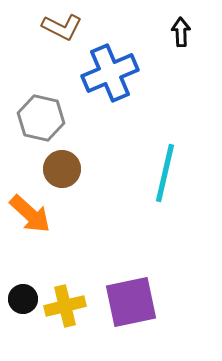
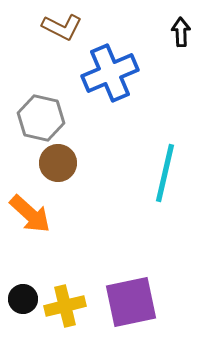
brown circle: moved 4 px left, 6 px up
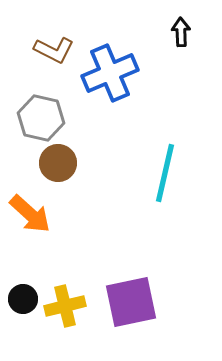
brown L-shape: moved 8 px left, 23 px down
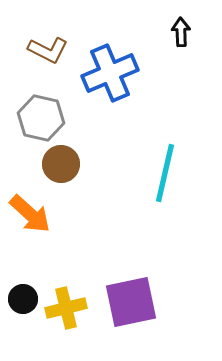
brown L-shape: moved 6 px left
brown circle: moved 3 px right, 1 px down
yellow cross: moved 1 px right, 2 px down
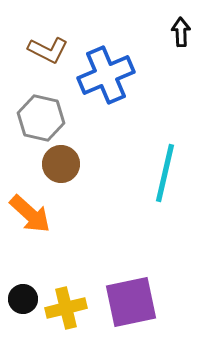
blue cross: moved 4 px left, 2 px down
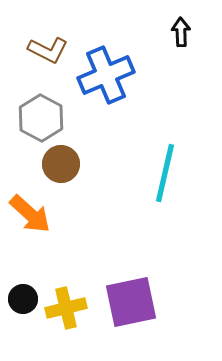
gray hexagon: rotated 15 degrees clockwise
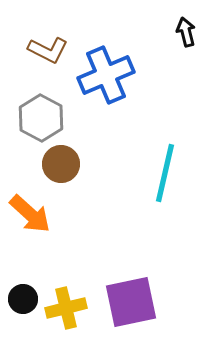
black arrow: moved 5 px right; rotated 12 degrees counterclockwise
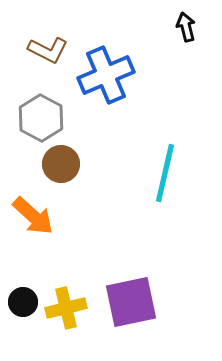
black arrow: moved 5 px up
orange arrow: moved 3 px right, 2 px down
black circle: moved 3 px down
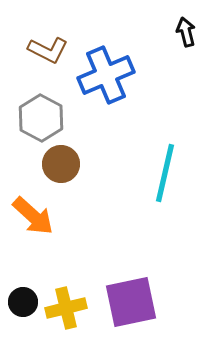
black arrow: moved 5 px down
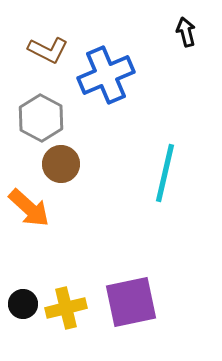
orange arrow: moved 4 px left, 8 px up
black circle: moved 2 px down
